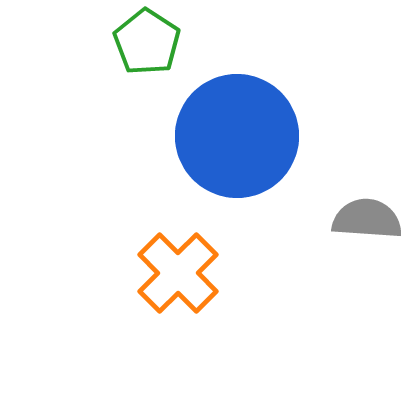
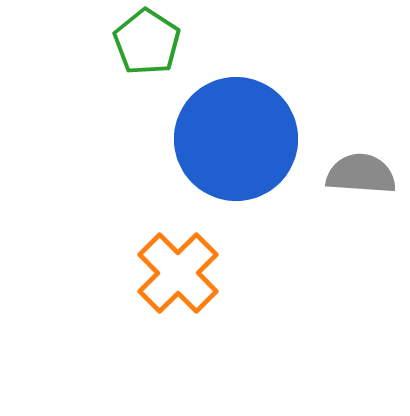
blue circle: moved 1 px left, 3 px down
gray semicircle: moved 6 px left, 45 px up
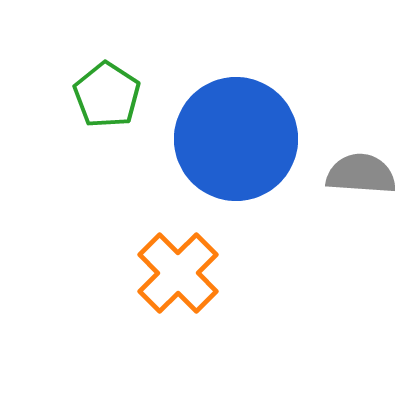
green pentagon: moved 40 px left, 53 px down
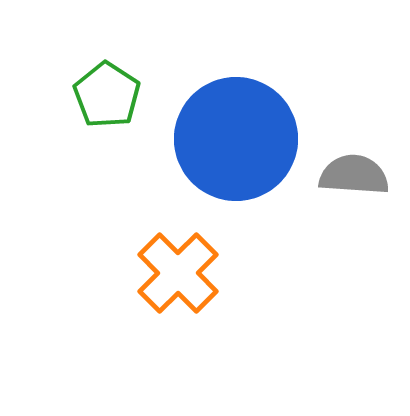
gray semicircle: moved 7 px left, 1 px down
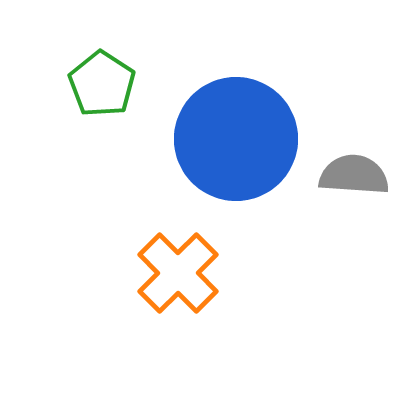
green pentagon: moved 5 px left, 11 px up
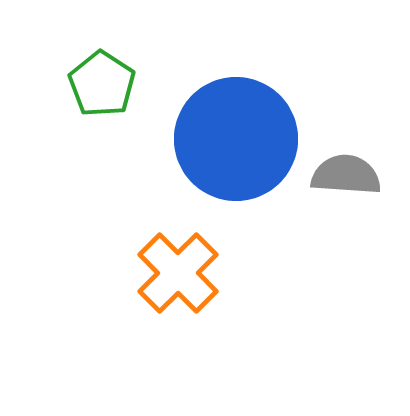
gray semicircle: moved 8 px left
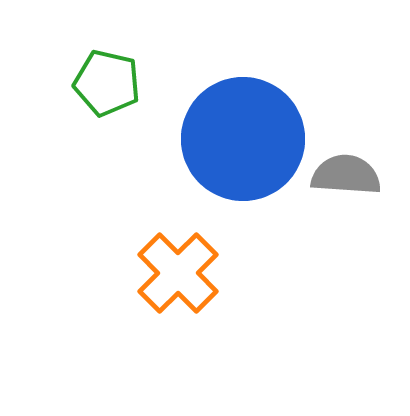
green pentagon: moved 5 px right, 1 px up; rotated 20 degrees counterclockwise
blue circle: moved 7 px right
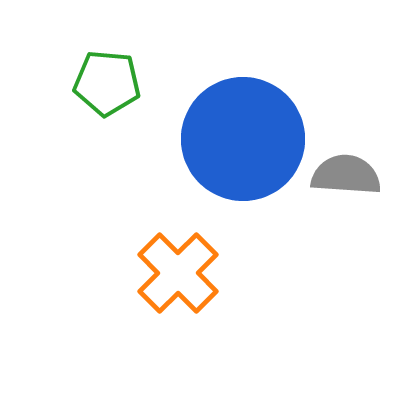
green pentagon: rotated 8 degrees counterclockwise
